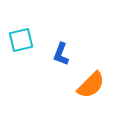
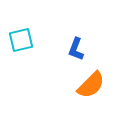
blue L-shape: moved 15 px right, 5 px up
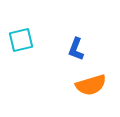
orange semicircle: rotated 28 degrees clockwise
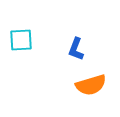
cyan square: rotated 10 degrees clockwise
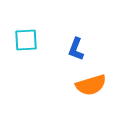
cyan square: moved 5 px right
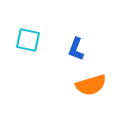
cyan square: moved 2 px right; rotated 15 degrees clockwise
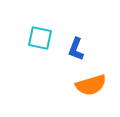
cyan square: moved 12 px right, 2 px up
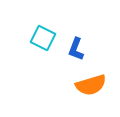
cyan square: moved 3 px right; rotated 15 degrees clockwise
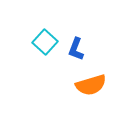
cyan square: moved 2 px right, 4 px down; rotated 15 degrees clockwise
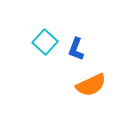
orange semicircle: rotated 8 degrees counterclockwise
